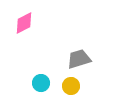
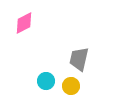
gray trapezoid: rotated 60 degrees counterclockwise
cyan circle: moved 5 px right, 2 px up
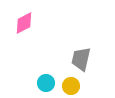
gray trapezoid: moved 2 px right
cyan circle: moved 2 px down
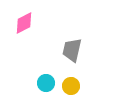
gray trapezoid: moved 9 px left, 9 px up
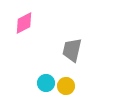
yellow circle: moved 5 px left
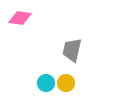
pink diamond: moved 4 px left, 5 px up; rotated 35 degrees clockwise
yellow circle: moved 3 px up
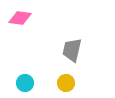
cyan circle: moved 21 px left
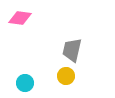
yellow circle: moved 7 px up
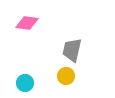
pink diamond: moved 7 px right, 5 px down
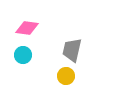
pink diamond: moved 5 px down
cyan circle: moved 2 px left, 28 px up
